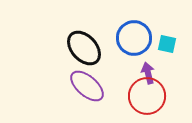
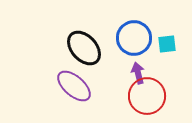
cyan square: rotated 18 degrees counterclockwise
purple arrow: moved 10 px left
purple ellipse: moved 13 px left
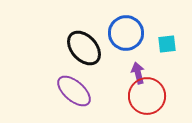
blue circle: moved 8 px left, 5 px up
purple ellipse: moved 5 px down
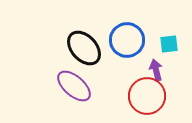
blue circle: moved 1 px right, 7 px down
cyan square: moved 2 px right
purple arrow: moved 18 px right, 3 px up
purple ellipse: moved 5 px up
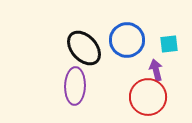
purple ellipse: moved 1 px right; rotated 51 degrees clockwise
red circle: moved 1 px right, 1 px down
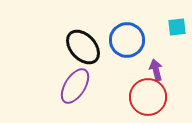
cyan square: moved 8 px right, 17 px up
black ellipse: moved 1 px left, 1 px up
purple ellipse: rotated 30 degrees clockwise
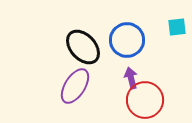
purple arrow: moved 25 px left, 8 px down
red circle: moved 3 px left, 3 px down
